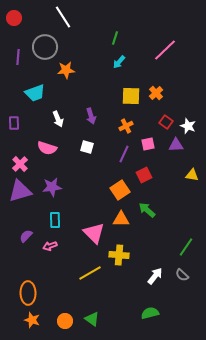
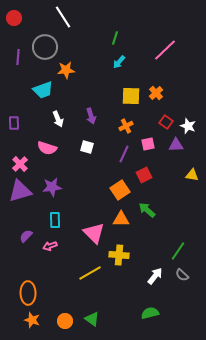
cyan trapezoid at (35, 93): moved 8 px right, 3 px up
green line at (186, 247): moved 8 px left, 4 px down
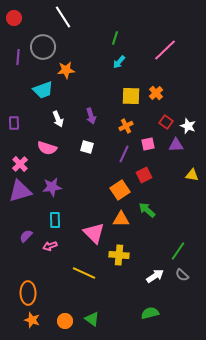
gray circle at (45, 47): moved 2 px left
yellow line at (90, 273): moved 6 px left; rotated 55 degrees clockwise
white arrow at (155, 276): rotated 18 degrees clockwise
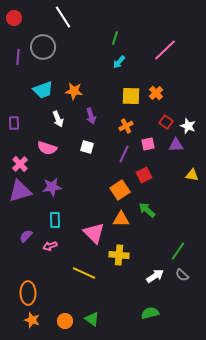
orange star at (66, 70): moved 8 px right, 21 px down; rotated 12 degrees clockwise
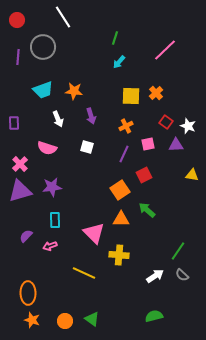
red circle at (14, 18): moved 3 px right, 2 px down
green semicircle at (150, 313): moved 4 px right, 3 px down
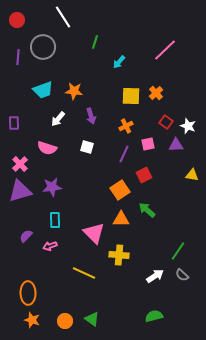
green line at (115, 38): moved 20 px left, 4 px down
white arrow at (58, 119): rotated 63 degrees clockwise
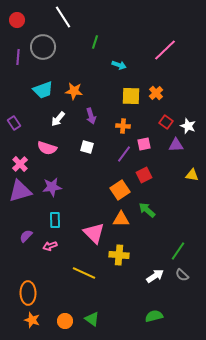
cyan arrow at (119, 62): moved 3 px down; rotated 112 degrees counterclockwise
purple rectangle at (14, 123): rotated 32 degrees counterclockwise
orange cross at (126, 126): moved 3 px left; rotated 32 degrees clockwise
pink square at (148, 144): moved 4 px left
purple line at (124, 154): rotated 12 degrees clockwise
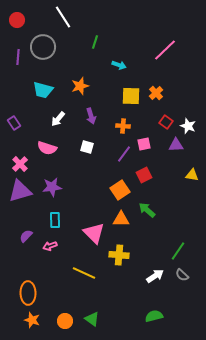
cyan trapezoid at (43, 90): rotated 35 degrees clockwise
orange star at (74, 91): moved 6 px right, 5 px up; rotated 24 degrees counterclockwise
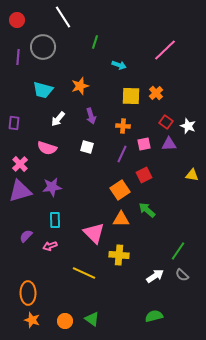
purple rectangle at (14, 123): rotated 40 degrees clockwise
purple triangle at (176, 145): moved 7 px left, 1 px up
purple line at (124, 154): moved 2 px left; rotated 12 degrees counterclockwise
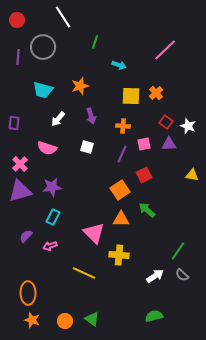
cyan rectangle at (55, 220): moved 2 px left, 3 px up; rotated 28 degrees clockwise
